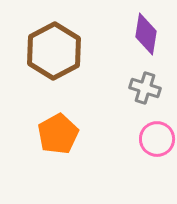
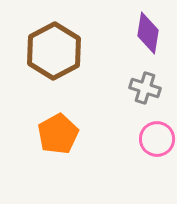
purple diamond: moved 2 px right, 1 px up
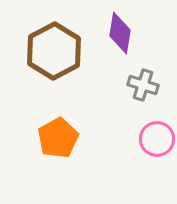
purple diamond: moved 28 px left
gray cross: moved 2 px left, 3 px up
orange pentagon: moved 4 px down
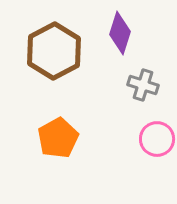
purple diamond: rotated 9 degrees clockwise
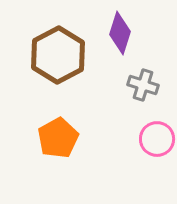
brown hexagon: moved 4 px right, 4 px down
